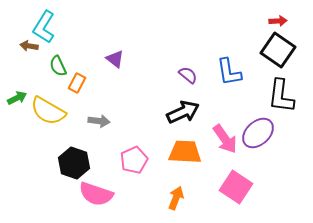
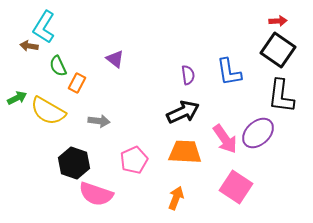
purple semicircle: rotated 42 degrees clockwise
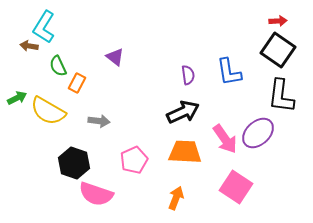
purple triangle: moved 2 px up
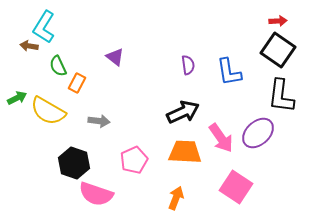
purple semicircle: moved 10 px up
pink arrow: moved 4 px left, 1 px up
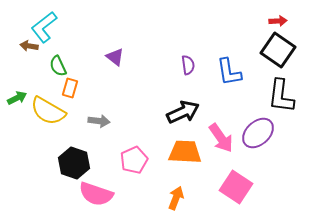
cyan L-shape: rotated 20 degrees clockwise
orange rectangle: moved 7 px left, 5 px down; rotated 12 degrees counterclockwise
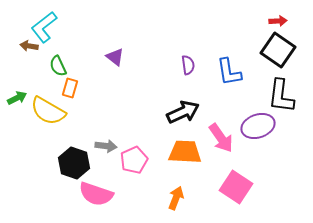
gray arrow: moved 7 px right, 25 px down
purple ellipse: moved 7 px up; rotated 24 degrees clockwise
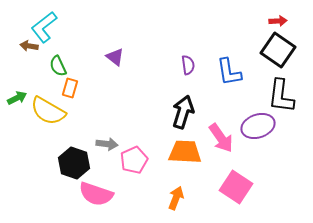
black arrow: rotated 48 degrees counterclockwise
gray arrow: moved 1 px right, 2 px up
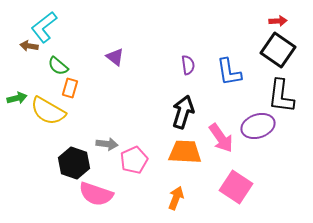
green semicircle: rotated 25 degrees counterclockwise
green arrow: rotated 12 degrees clockwise
